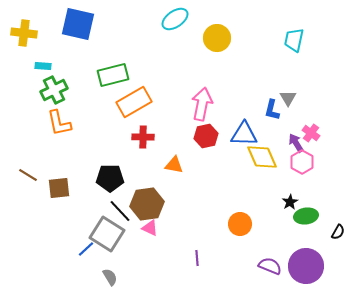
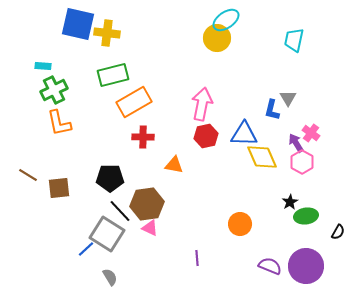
cyan ellipse: moved 51 px right, 1 px down
yellow cross: moved 83 px right
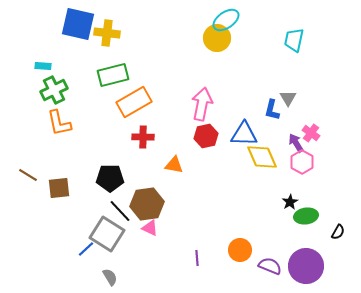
orange circle: moved 26 px down
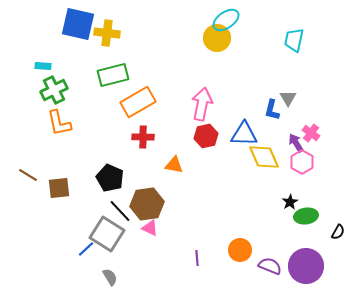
orange rectangle: moved 4 px right
yellow diamond: moved 2 px right
black pentagon: rotated 24 degrees clockwise
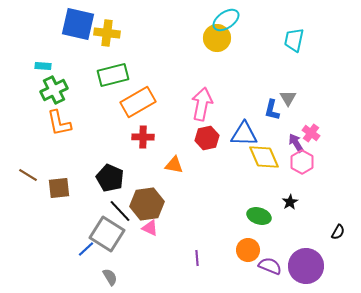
red hexagon: moved 1 px right, 2 px down
green ellipse: moved 47 px left; rotated 25 degrees clockwise
orange circle: moved 8 px right
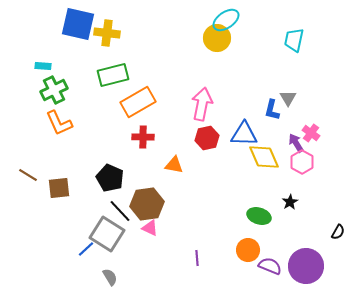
orange L-shape: rotated 12 degrees counterclockwise
